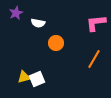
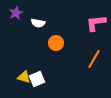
yellow triangle: rotated 32 degrees clockwise
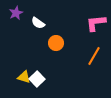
white semicircle: rotated 24 degrees clockwise
orange line: moved 3 px up
white square: rotated 21 degrees counterclockwise
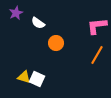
pink L-shape: moved 1 px right, 3 px down
orange line: moved 3 px right, 1 px up
white square: rotated 21 degrees counterclockwise
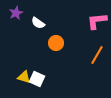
pink L-shape: moved 5 px up
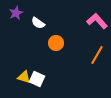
pink L-shape: rotated 55 degrees clockwise
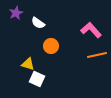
pink L-shape: moved 6 px left, 9 px down
orange circle: moved 5 px left, 3 px down
orange line: rotated 48 degrees clockwise
yellow triangle: moved 4 px right, 13 px up
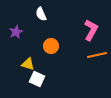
purple star: moved 19 px down
white semicircle: moved 3 px right, 9 px up; rotated 32 degrees clockwise
pink L-shape: rotated 70 degrees clockwise
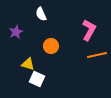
pink L-shape: moved 2 px left
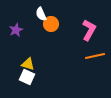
purple star: moved 2 px up
orange circle: moved 22 px up
orange line: moved 2 px left, 1 px down
white square: moved 10 px left, 2 px up
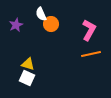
purple star: moved 5 px up
orange line: moved 4 px left, 2 px up
white square: moved 1 px down
